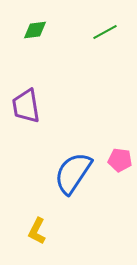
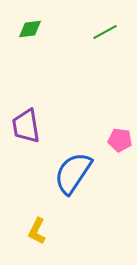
green diamond: moved 5 px left, 1 px up
purple trapezoid: moved 20 px down
pink pentagon: moved 20 px up
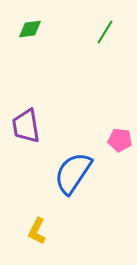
green line: rotated 30 degrees counterclockwise
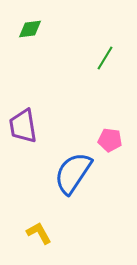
green line: moved 26 px down
purple trapezoid: moved 3 px left
pink pentagon: moved 10 px left
yellow L-shape: moved 2 px right, 2 px down; rotated 124 degrees clockwise
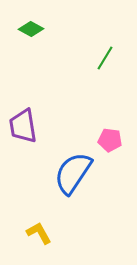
green diamond: moved 1 px right; rotated 35 degrees clockwise
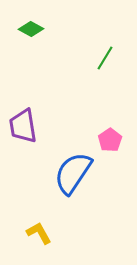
pink pentagon: rotated 30 degrees clockwise
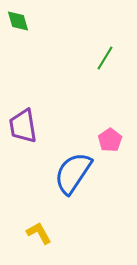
green diamond: moved 13 px left, 8 px up; rotated 45 degrees clockwise
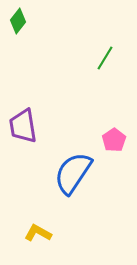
green diamond: rotated 55 degrees clockwise
pink pentagon: moved 4 px right
yellow L-shape: moved 1 px left; rotated 32 degrees counterclockwise
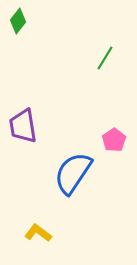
yellow L-shape: rotated 8 degrees clockwise
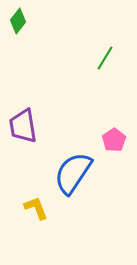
yellow L-shape: moved 2 px left, 25 px up; rotated 32 degrees clockwise
